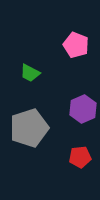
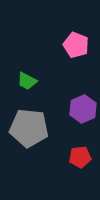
green trapezoid: moved 3 px left, 8 px down
gray pentagon: rotated 24 degrees clockwise
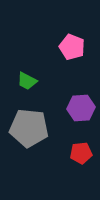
pink pentagon: moved 4 px left, 2 px down
purple hexagon: moved 2 px left, 1 px up; rotated 20 degrees clockwise
red pentagon: moved 1 px right, 4 px up
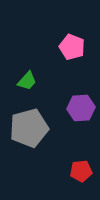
green trapezoid: rotated 75 degrees counterclockwise
gray pentagon: rotated 21 degrees counterclockwise
red pentagon: moved 18 px down
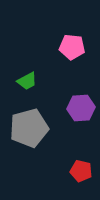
pink pentagon: rotated 15 degrees counterclockwise
green trapezoid: rotated 20 degrees clockwise
red pentagon: rotated 20 degrees clockwise
